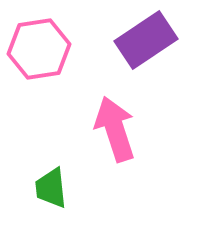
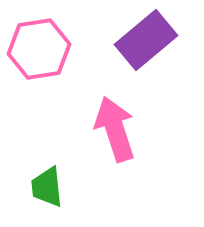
purple rectangle: rotated 6 degrees counterclockwise
green trapezoid: moved 4 px left, 1 px up
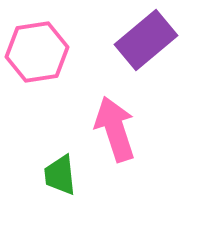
pink hexagon: moved 2 px left, 3 px down
green trapezoid: moved 13 px right, 12 px up
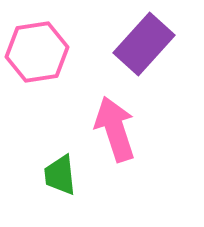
purple rectangle: moved 2 px left, 4 px down; rotated 8 degrees counterclockwise
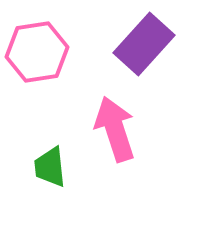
green trapezoid: moved 10 px left, 8 px up
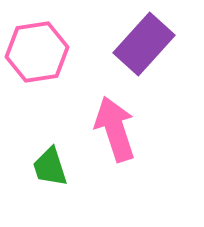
green trapezoid: rotated 12 degrees counterclockwise
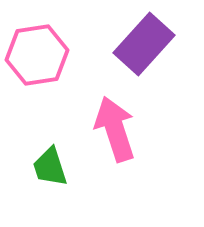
pink hexagon: moved 3 px down
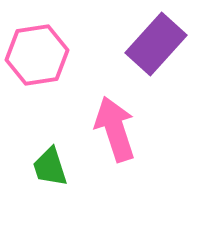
purple rectangle: moved 12 px right
